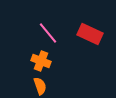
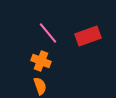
red rectangle: moved 2 px left, 2 px down; rotated 45 degrees counterclockwise
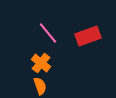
orange cross: moved 2 px down; rotated 18 degrees clockwise
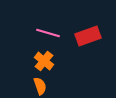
pink line: rotated 35 degrees counterclockwise
orange cross: moved 3 px right, 2 px up
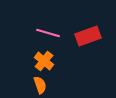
orange semicircle: moved 1 px up
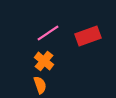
pink line: rotated 50 degrees counterclockwise
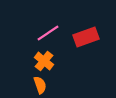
red rectangle: moved 2 px left, 1 px down
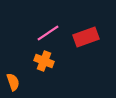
orange cross: rotated 18 degrees counterclockwise
orange semicircle: moved 27 px left, 3 px up
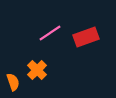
pink line: moved 2 px right
orange cross: moved 7 px left, 9 px down; rotated 24 degrees clockwise
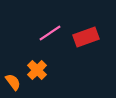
orange semicircle: rotated 18 degrees counterclockwise
